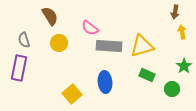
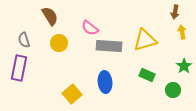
yellow triangle: moved 3 px right, 6 px up
green circle: moved 1 px right, 1 px down
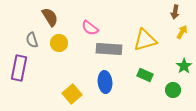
brown semicircle: moved 1 px down
yellow arrow: rotated 40 degrees clockwise
gray semicircle: moved 8 px right
gray rectangle: moved 3 px down
green rectangle: moved 2 px left
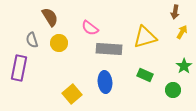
yellow triangle: moved 3 px up
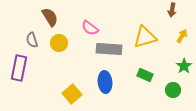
brown arrow: moved 3 px left, 2 px up
yellow arrow: moved 4 px down
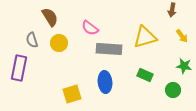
yellow arrow: rotated 112 degrees clockwise
green star: rotated 28 degrees counterclockwise
yellow square: rotated 24 degrees clockwise
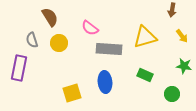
green circle: moved 1 px left, 4 px down
yellow square: moved 1 px up
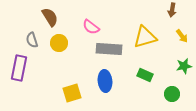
pink semicircle: moved 1 px right, 1 px up
green star: rotated 21 degrees counterclockwise
blue ellipse: moved 1 px up
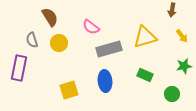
gray rectangle: rotated 20 degrees counterclockwise
yellow square: moved 3 px left, 3 px up
